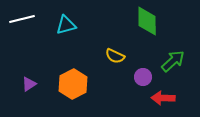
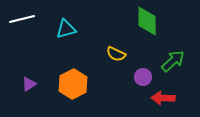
cyan triangle: moved 4 px down
yellow semicircle: moved 1 px right, 2 px up
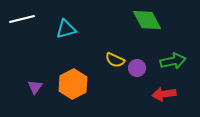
green diamond: moved 1 px up; rotated 28 degrees counterclockwise
yellow semicircle: moved 1 px left, 6 px down
green arrow: rotated 30 degrees clockwise
purple circle: moved 6 px left, 9 px up
purple triangle: moved 6 px right, 3 px down; rotated 21 degrees counterclockwise
red arrow: moved 1 px right, 4 px up; rotated 10 degrees counterclockwise
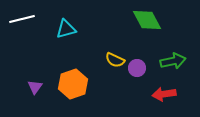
orange hexagon: rotated 8 degrees clockwise
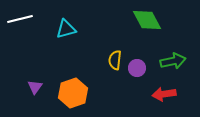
white line: moved 2 px left
yellow semicircle: rotated 72 degrees clockwise
orange hexagon: moved 9 px down
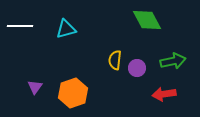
white line: moved 7 px down; rotated 15 degrees clockwise
